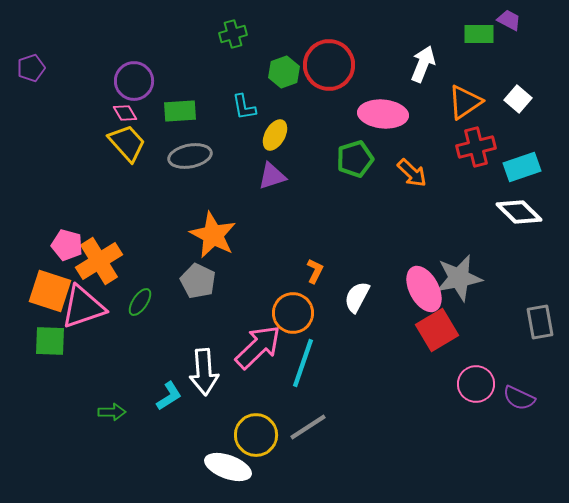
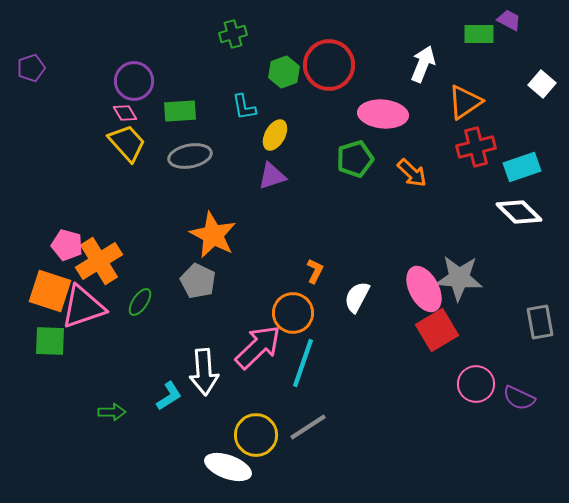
white square at (518, 99): moved 24 px right, 15 px up
gray star at (459, 278): rotated 15 degrees clockwise
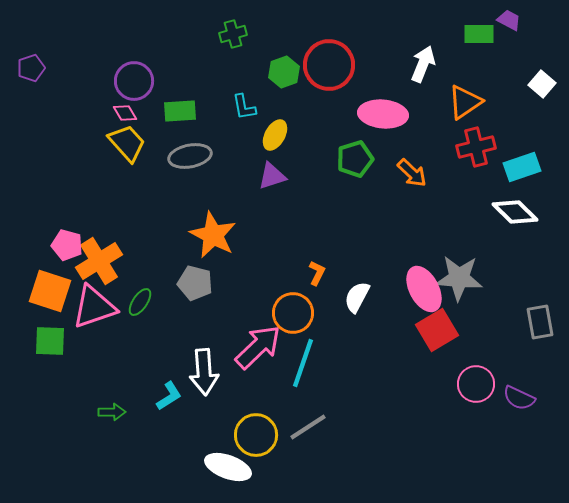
white diamond at (519, 212): moved 4 px left
orange L-shape at (315, 271): moved 2 px right, 2 px down
gray pentagon at (198, 281): moved 3 px left, 2 px down; rotated 12 degrees counterclockwise
pink triangle at (83, 307): moved 11 px right
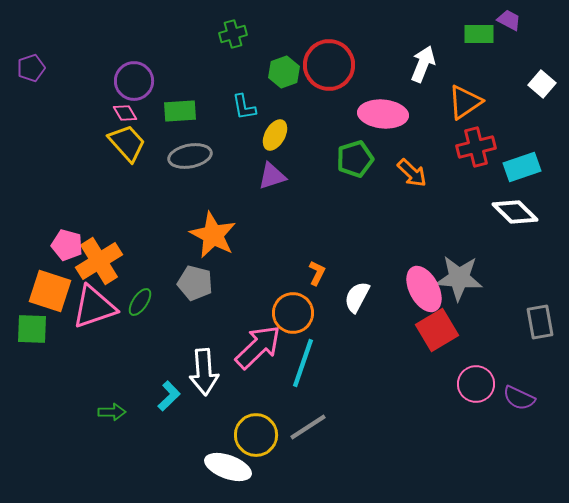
green square at (50, 341): moved 18 px left, 12 px up
cyan L-shape at (169, 396): rotated 12 degrees counterclockwise
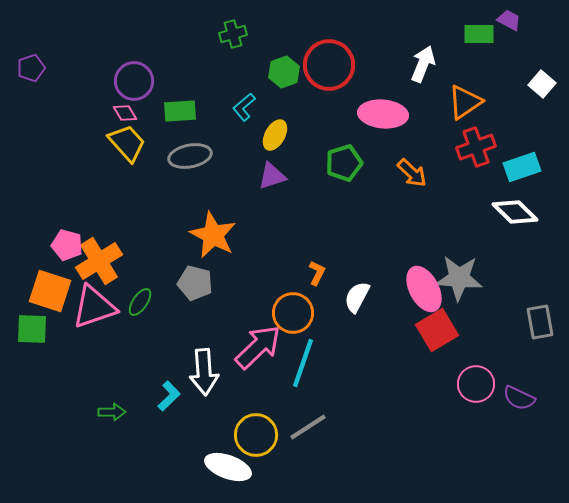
cyan L-shape at (244, 107): rotated 60 degrees clockwise
red cross at (476, 147): rotated 6 degrees counterclockwise
green pentagon at (355, 159): moved 11 px left, 4 px down
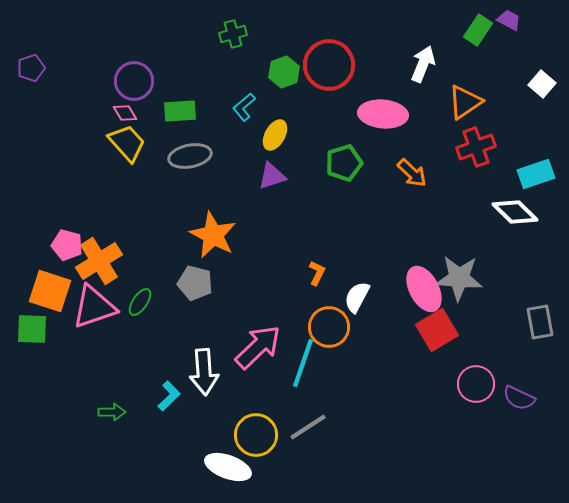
green rectangle at (479, 34): moved 1 px left, 4 px up; rotated 56 degrees counterclockwise
cyan rectangle at (522, 167): moved 14 px right, 7 px down
orange circle at (293, 313): moved 36 px right, 14 px down
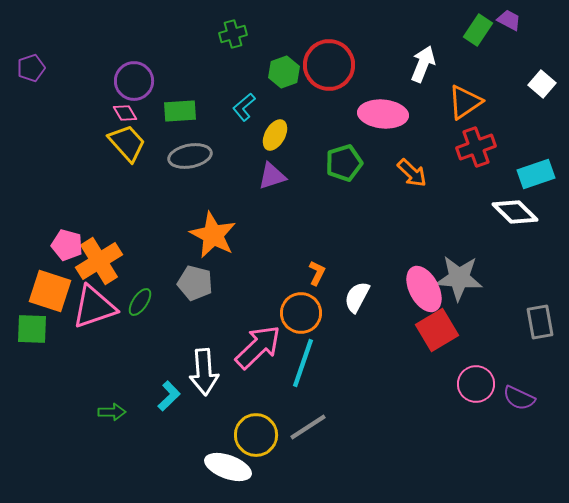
orange circle at (329, 327): moved 28 px left, 14 px up
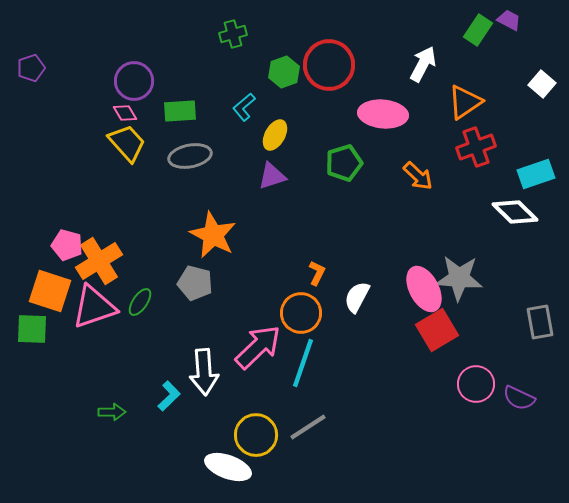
white arrow at (423, 64): rotated 6 degrees clockwise
orange arrow at (412, 173): moved 6 px right, 3 px down
